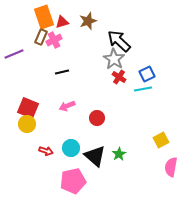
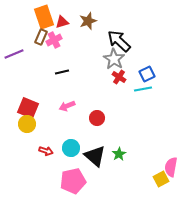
yellow square: moved 39 px down
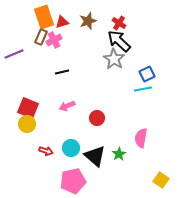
red cross: moved 54 px up
pink semicircle: moved 30 px left, 29 px up
yellow square: moved 1 px down; rotated 28 degrees counterclockwise
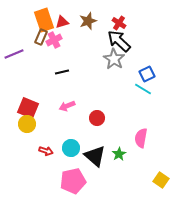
orange rectangle: moved 3 px down
cyan line: rotated 42 degrees clockwise
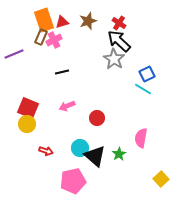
cyan circle: moved 9 px right
yellow square: moved 1 px up; rotated 14 degrees clockwise
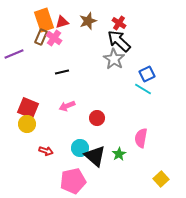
pink cross: moved 2 px up; rotated 28 degrees counterclockwise
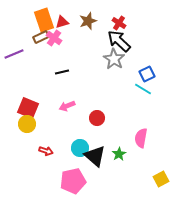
brown rectangle: rotated 42 degrees clockwise
yellow square: rotated 14 degrees clockwise
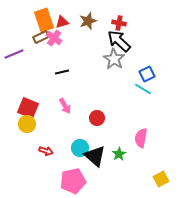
red cross: rotated 24 degrees counterclockwise
pink arrow: moved 2 px left; rotated 98 degrees counterclockwise
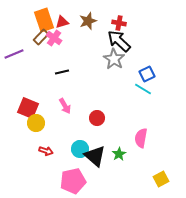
brown rectangle: rotated 21 degrees counterclockwise
yellow circle: moved 9 px right, 1 px up
cyan circle: moved 1 px down
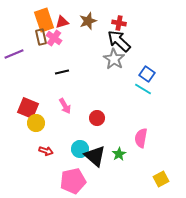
brown rectangle: rotated 56 degrees counterclockwise
blue square: rotated 28 degrees counterclockwise
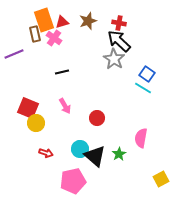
brown rectangle: moved 6 px left, 3 px up
cyan line: moved 1 px up
red arrow: moved 2 px down
